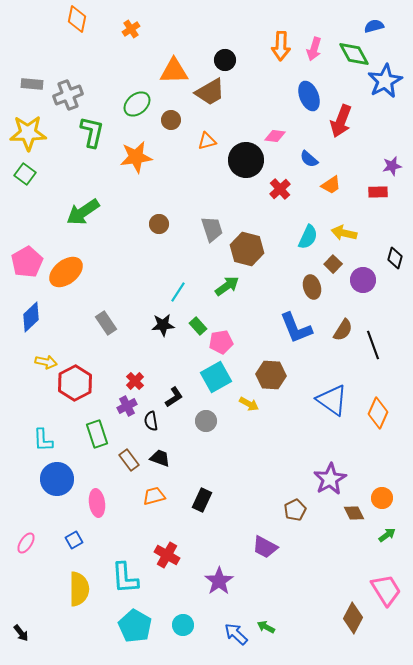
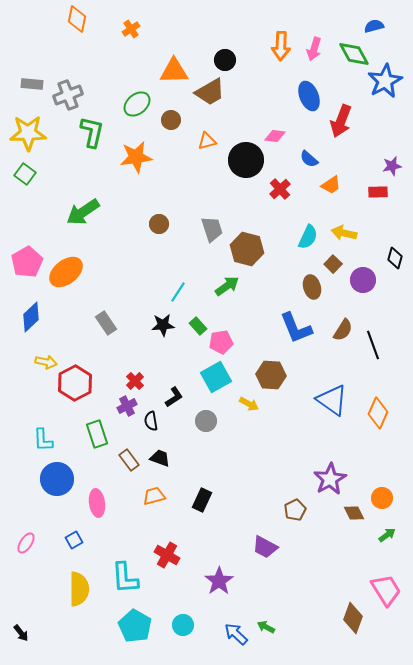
brown diamond at (353, 618): rotated 8 degrees counterclockwise
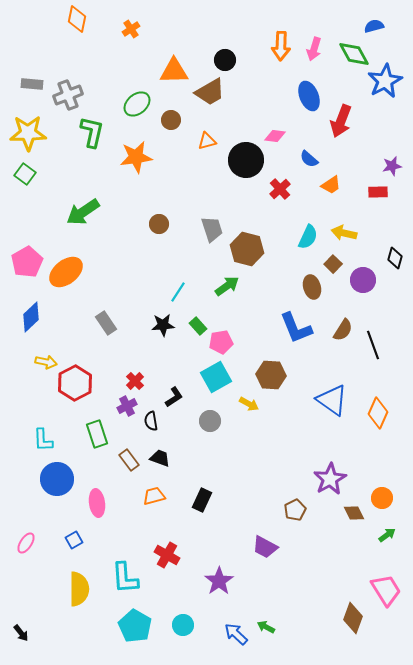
gray circle at (206, 421): moved 4 px right
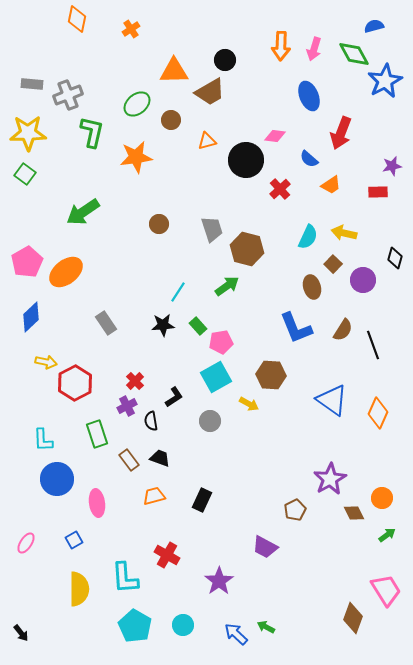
red arrow at (341, 121): moved 12 px down
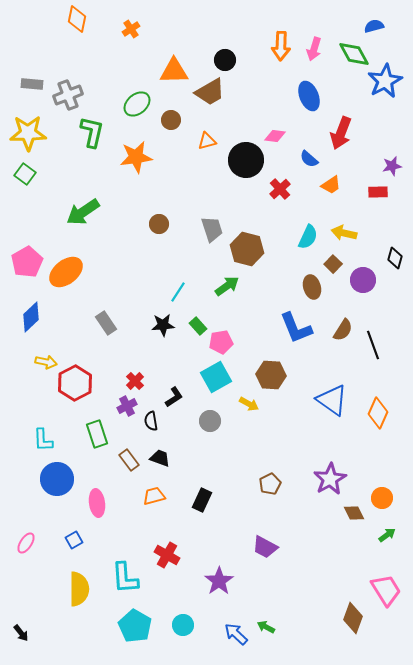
brown pentagon at (295, 510): moved 25 px left, 26 px up
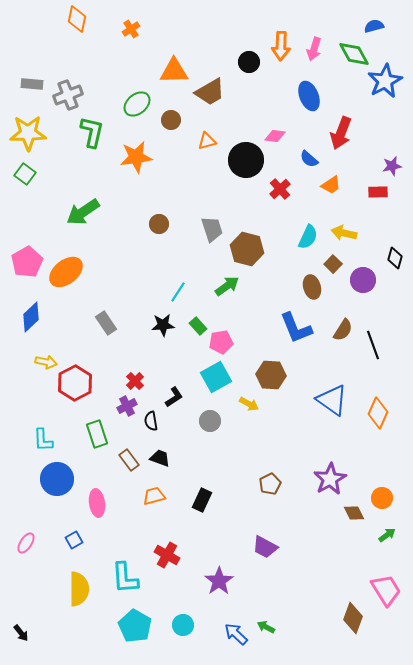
black circle at (225, 60): moved 24 px right, 2 px down
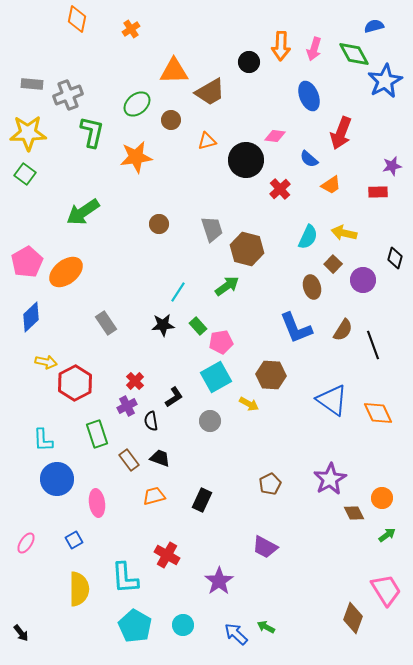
orange diamond at (378, 413): rotated 48 degrees counterclockwise
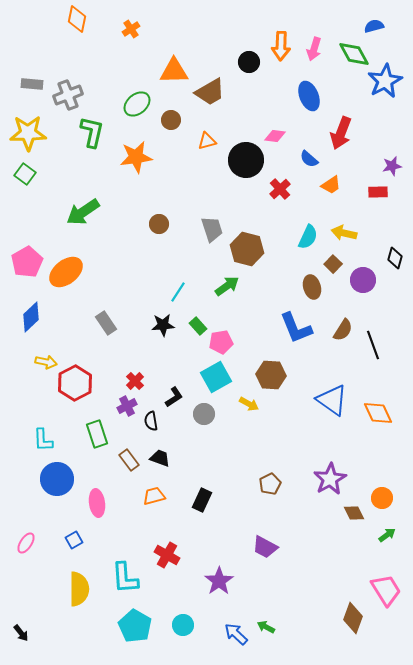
gray circle at (210, 421): moved 6 px left, 7 px up
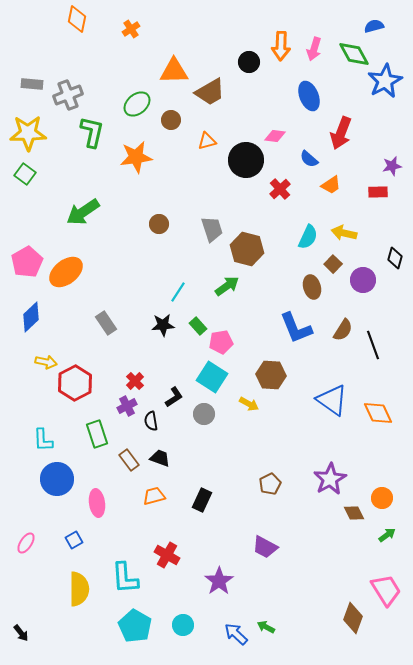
cyan square at (216, 377): moved 4 px left; rotated 28 degrees counterclockwise
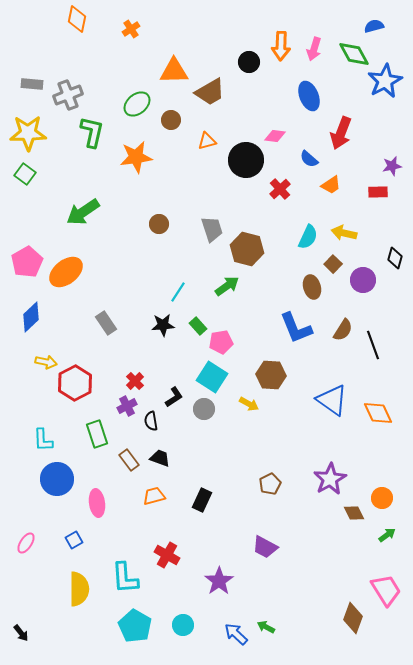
gray circle at (204, 414): moved 5 px up
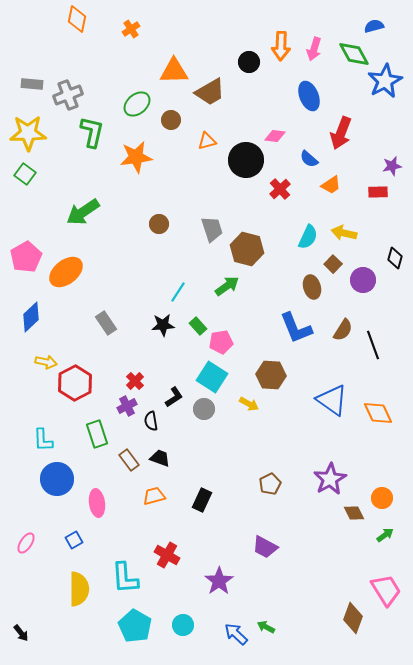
pink pentagon at (27, 262): moved 1 px left, 5 px up
green arrow at (387, 535): moved 2 px left
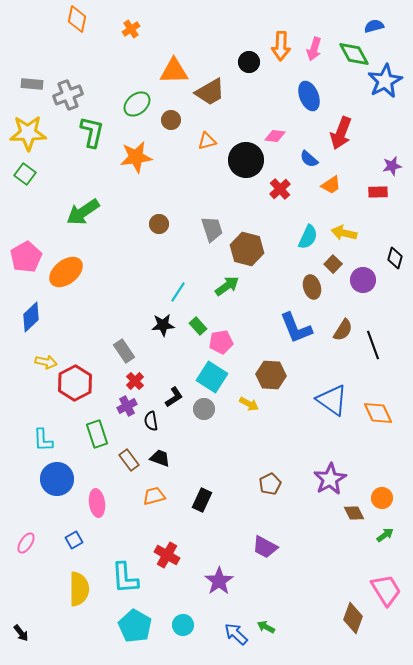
gray rectangle at (106, 323): moved 18 px right, 28 px down
